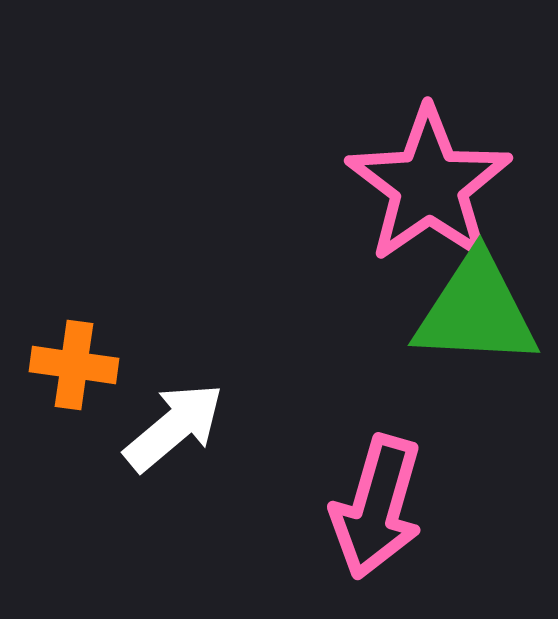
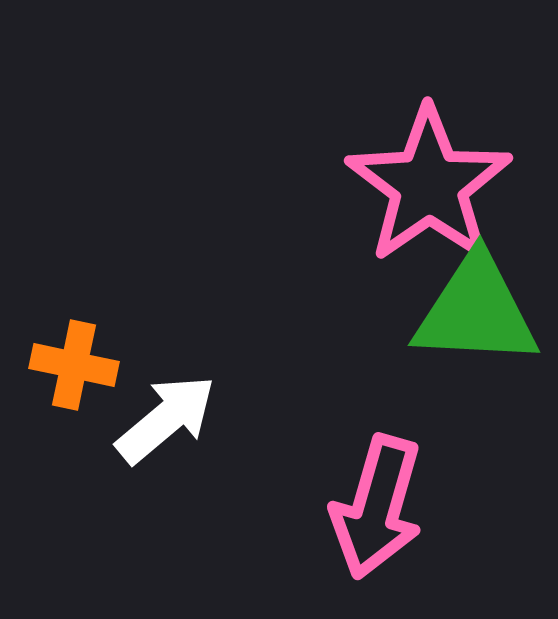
orange cross: rotated 4 degrees clockwise
white arrow: moved 8 px left, 8 px up
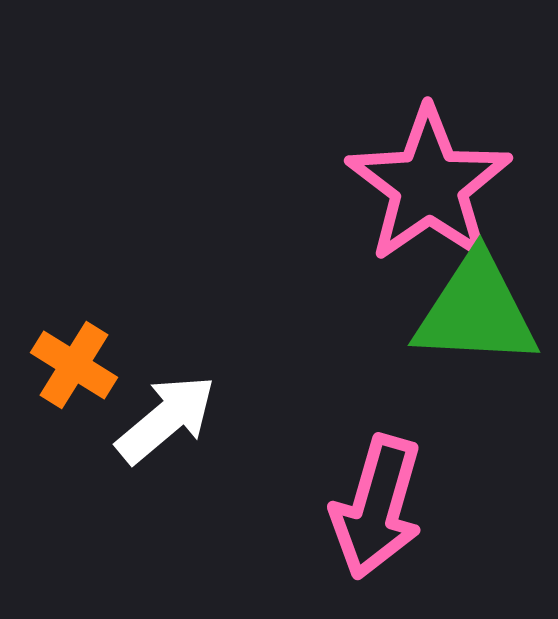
orange cross: rotated 20 degrees clockwise
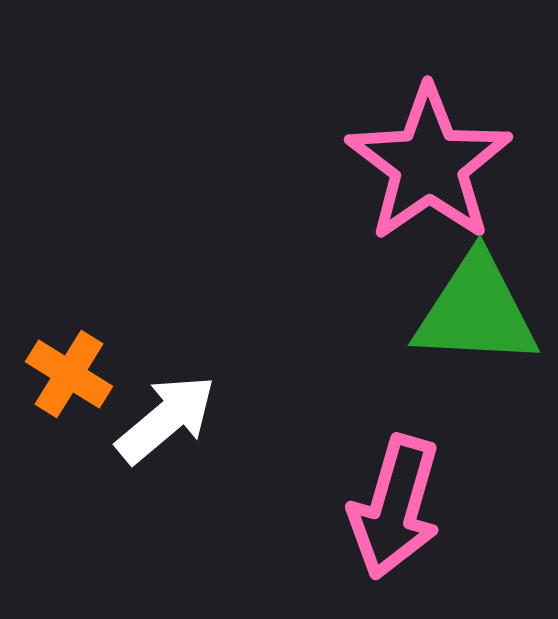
pink star: moved 21 px up
orange cross: moved 5 px left, 9 px down
pink arrow: moved 18 px right
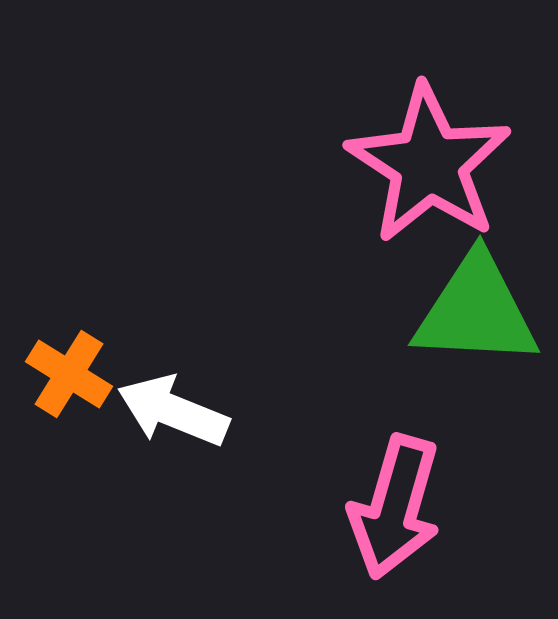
pink star: rotated 4 degrees counterclockwise
white arrow: moved 7 px right, 8 px up; rotated 118 degrees counterclockwise
